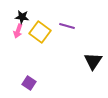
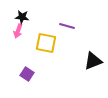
yellow square: moved 6 px right, 11 px down; rotated 25 degrees counterclockwise
black triangle: rotated 36 degrees clockwise
purple square: moved 2 px left, 9 px up
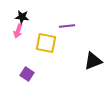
purple line: rotated 21 degrees counterclockwise
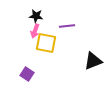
black star: moved 14 px right, 1 px up
pink arrow: moved 17 px right
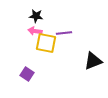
purple line: moved 3 px left, 7 px down
pink arrow: rotated 80 degrees clockwise
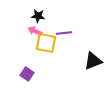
black star: moved 2 px right
pink arrow: rotated 16 degrees clockwise
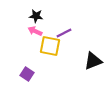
black star: moved 2 px left
purple line: rotated 21 degrees counterclockwise
yellow square: moved 4 px right, 3 px down
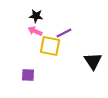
black triangle: rotated 42 degrees counterclockwise
purple square: moved 1 px right, 1 px down; rotated 32 degrees counterclockwise
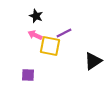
black star: rotated 16 degrees clockwise
pink arrow: moved 4 px down
black triangle: rotated 30 degrees clockwise
